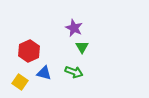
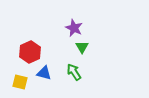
red hexagon: moved 1 px right, 1 px down
green arrow: rotated 144 degrees counterclockwise
yellow square: rotated 21 degrees counterclockwise
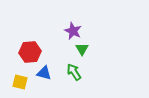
purple star: moved 1 px left, 3 px down
green triangle: moved 2 px down
red hexagon: rotated 20 degrees clockwise
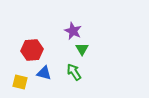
red hexagon: moved 2 px right, 2 px up
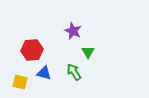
green triangle: moved 6 px right, 3 px down
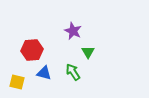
green arrow: moved 1 px left
yellow square: moved 3 px left
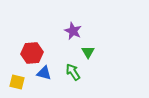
red hexagon: moved 3 px down
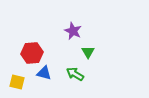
green arrow: moved 2 px right, 2 px down; rotated 24 degrees counterclockwise
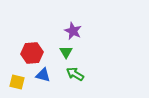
green triangle: moved 22 px left
blue triangle: moved 1 px left, 2 px down
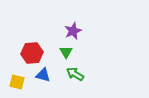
purple star: rotated 24 degrees clockwise
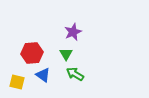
purple star: moved 1 px down
green triangle: moved 2 px down
blue triangle: rotated 21 degrees clockwise
